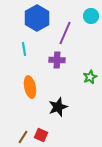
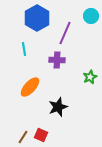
orange ellipse: rotated 55 degrees clockwise
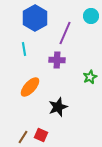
blue hexagon: moved 2 px left
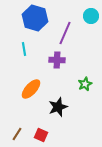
blue hexagon: rotated 15 degrees counterclockwise
green star: moved 5 px left, 7 px down
orange ellipse: moved 1 px right, 2 px down
brown line: moved 6 px left, 3 px up
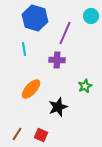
green star: moved 2 px down
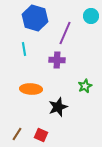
orange ellipse: rotated 50 degrees clockwise
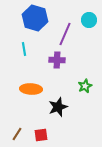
cyan circle: moved 2 px left, 4 px down
purple line: moved 1 px down
red square: rotated 32 degrees counterclockwise
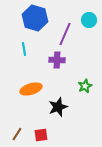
orange ellipse: rotated 20 degrees counterclockwise
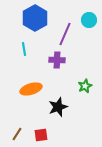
blue hexagon: rotated 15 degrees clockwise
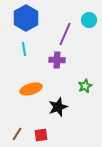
blue hexagon: moved 9 px left
